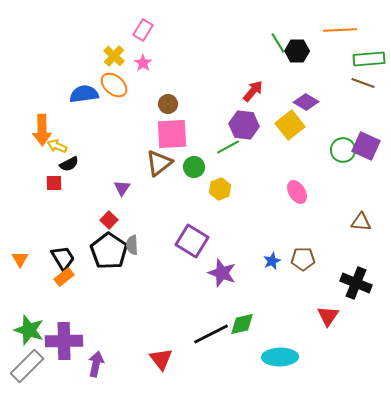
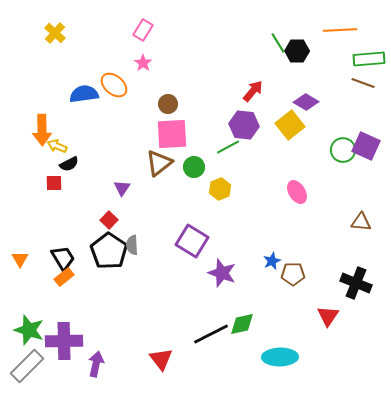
yellow cross at (114, 56): moved 59 px left, 23 px up
brown pentagon at (303, 259): moved 10 px left, 15 px down
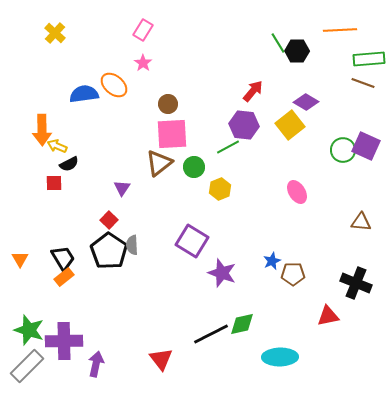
red triangle at (328, 316): rotated 45 degrees clockwise
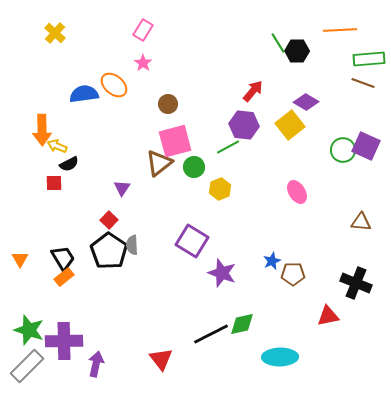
pink square at (172, 134): moved 3 px right, 7 px down; rotated 12 degrees counterclockwise
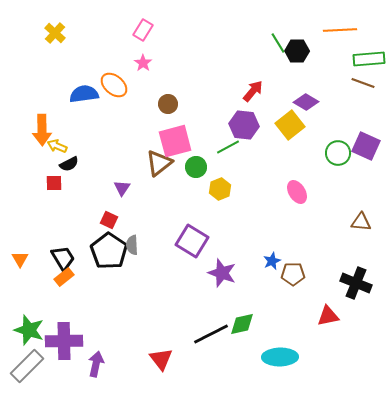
green circle at (343, 150): moved 5 px left, 3 px down
green circle at (194, 167): moved 2 px right
red square at (109, 220): rotated 18 degrees counterclockwise
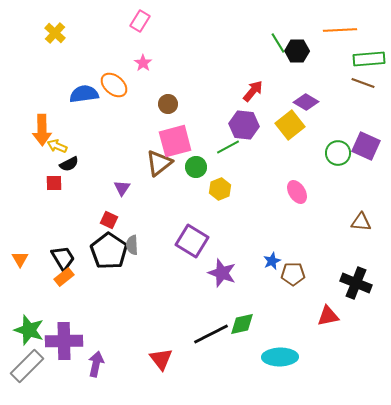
pink rectangle at (143, 30): moved 3 px left, 9 px up
